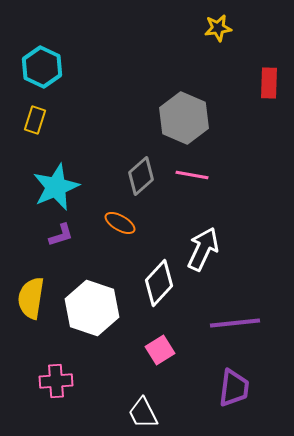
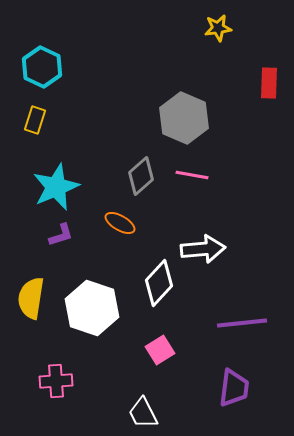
white arrow: rotated 60 degrees clockwise
purple line: moved 7 px right
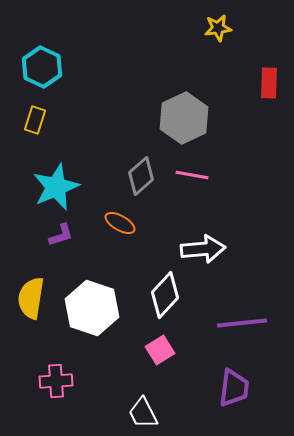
gray hexagon: rotated 12 degrees clockwise
white diamond: moved 6 px right, 12 px down
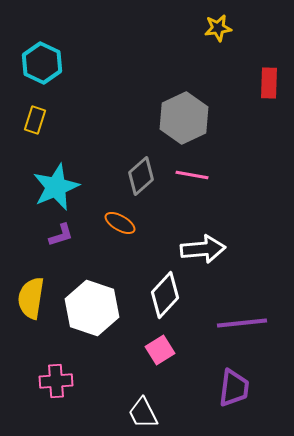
cyan hexagon: moved 4 px up
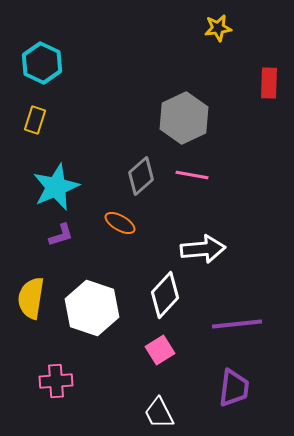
purple line: moved 5 px left, 1 px down
white trapezoid: moved 16 px right
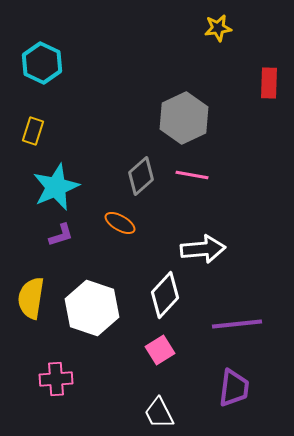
yellow rectangle: moved 2 px left, 11 px down
pink cross: moved 2 px up
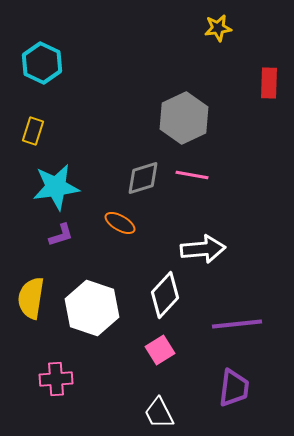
gray diamond: moved 2 px right, 2 px down; rotated 24 degrees clockwise
cyan star: rotated 15 degrees clockwise
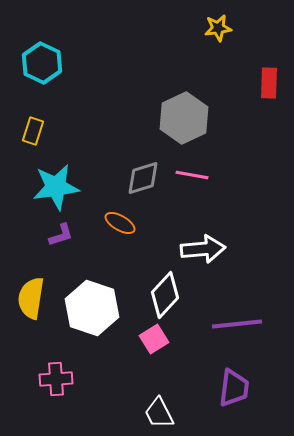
pink square: moved 6 px left, 11 px up
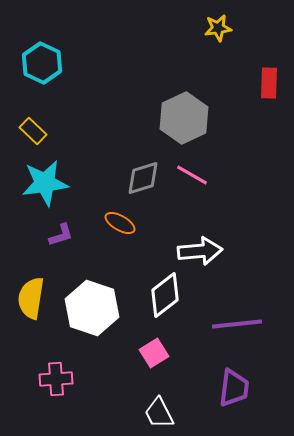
yellow rectangle: rotated 64 degrees counterclockwise
pink line: rotated 20 degrees clockwise
cyan star: moved 11 px left, 4 px up
white arrow: moved 3 px left, 2 px down
white diamond: rotated 9 degrees clockwise
pink square: moved 14 px down
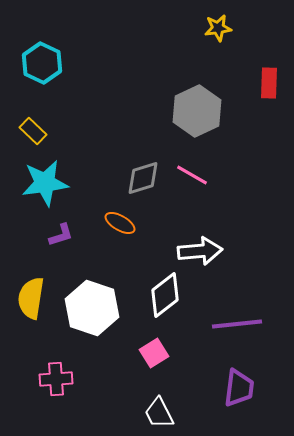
gray hexagon: moved 13 px right, 7 px up
purple trapezoid: moved 5 px right
